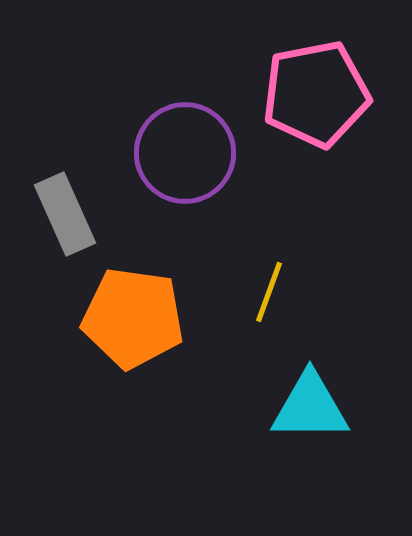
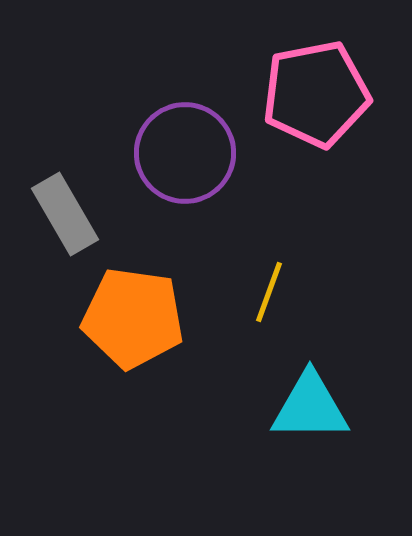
gray rectangle: rotated 6 degrees counterclockwise
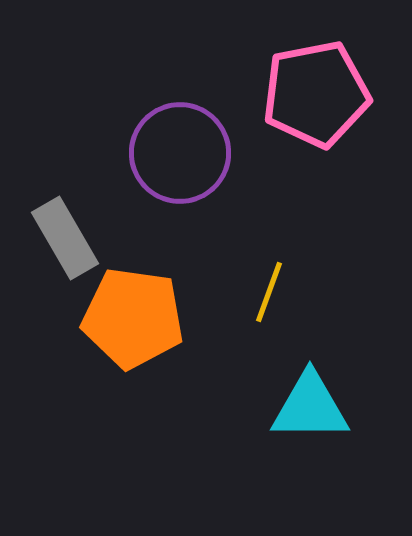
purple circle: moved 5 px left
gray rectangle: moved 24 px down
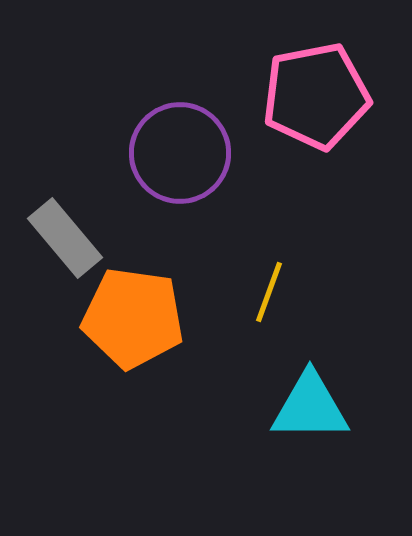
pink pentagon: moved 2 px down
gray rectangle: rotated 10 degrees counterclockwise
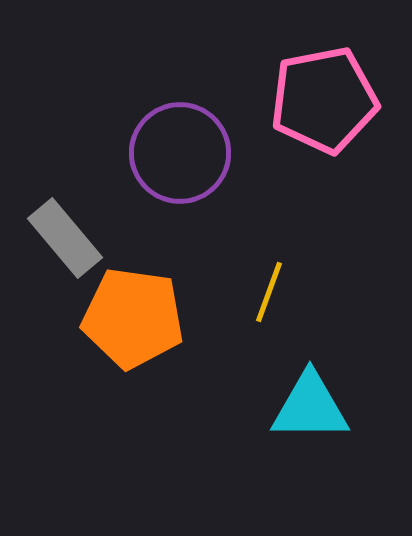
pink pentagon: moved 8 px right, 4 px down
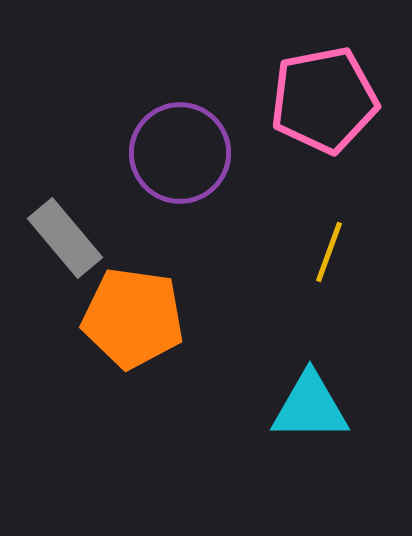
yellow line: moved 60 px right, 40 px up
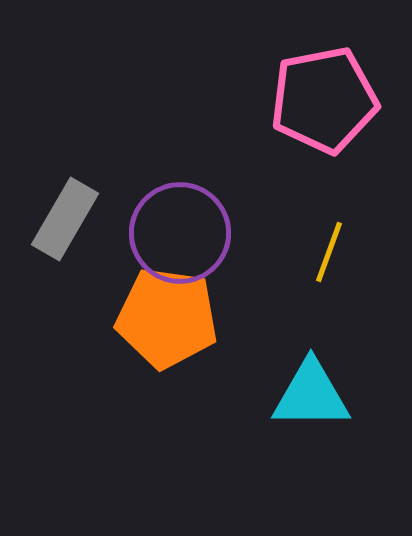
purple circle: moved 80 px down
gray rectangle: moved 19 px up; rotated 70 degrees clockwise
orange pentagon: moved 34 px right
cyan triangle: moved 1 px right, 12 px up
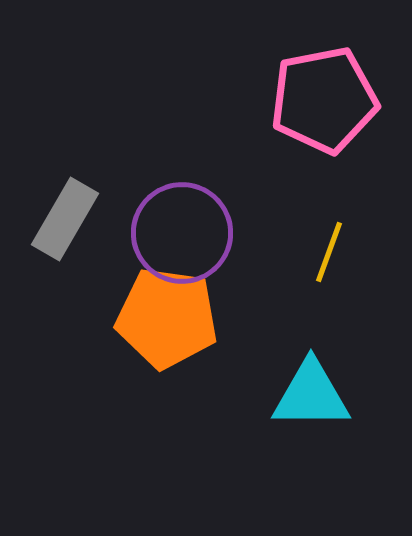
purple circle: moved 2 px right
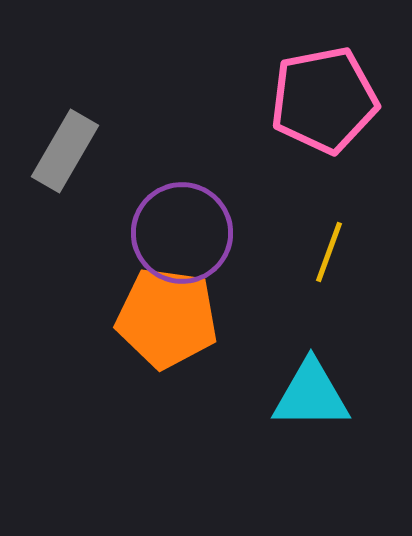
gray rectangle: moved 68 px up
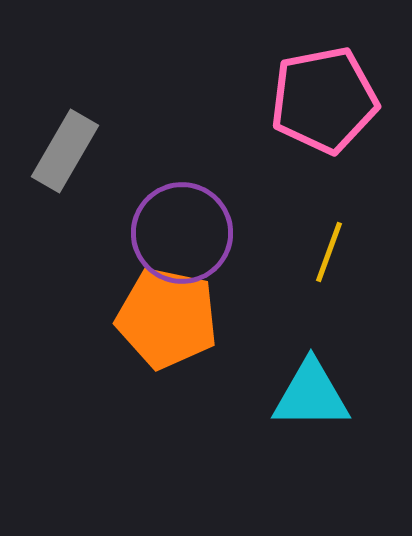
orange pentagon: rotated 4 degrees clockwise
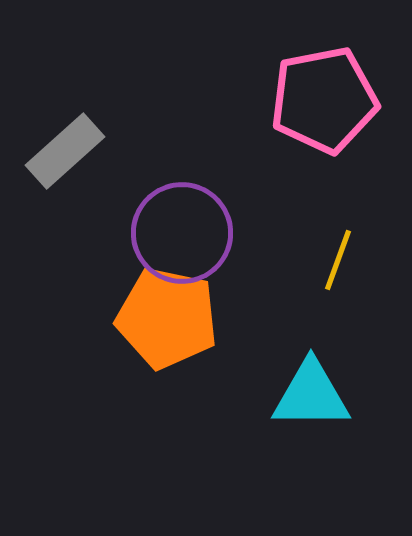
gray rectangle: rotated 18 degrees clockwise
yellow line: moved 9 px right, 8 px down
